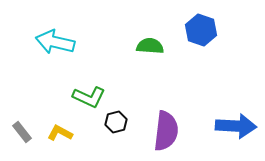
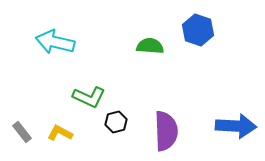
blue hexagon: moved 3 px left
purple semicircle: rotated 9 degrees counterclockwise
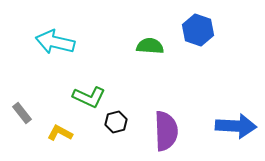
gray rectangle: moved 19 px up
